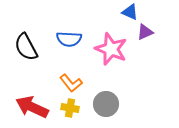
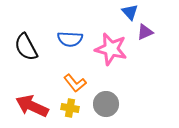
blue triangle: rotated 24 degrees clockwise
blue semicircle: moved 1 px right
pink star: rotated 8 degrees counterclockwise
orange L-shape: moved 4 px right
red arrow: moved 1 px up
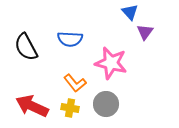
purple triangle: rotated 30 degrees counterclockwise
pink star: moved 14 px down
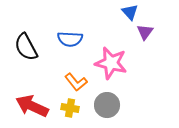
orange L-shape: moved 1 px right, 1 px up
gray circle: moved 1 px right, 1 px down
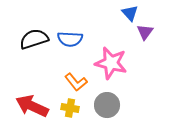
blue triangle: moved 1 px down
black semicircle: moved 8 px right, 8 px up; rotated 100 degrees clockwise
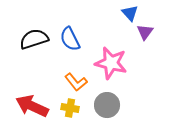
blue semicircle: rotated 60 degrees clockwise
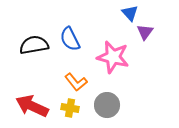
black semicircle: moved 6 px down; rotated 8 degrees clockwise
pink star: moved 2 px right, 6 px up
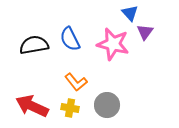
pink star: moved 13 px up
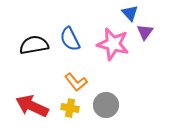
gray circle: moved 1 px left
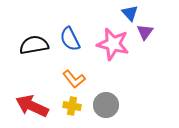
orange L-shape: moved 2 px left, 3 px up
yellow cross: moved 2 px right, 2 px up
